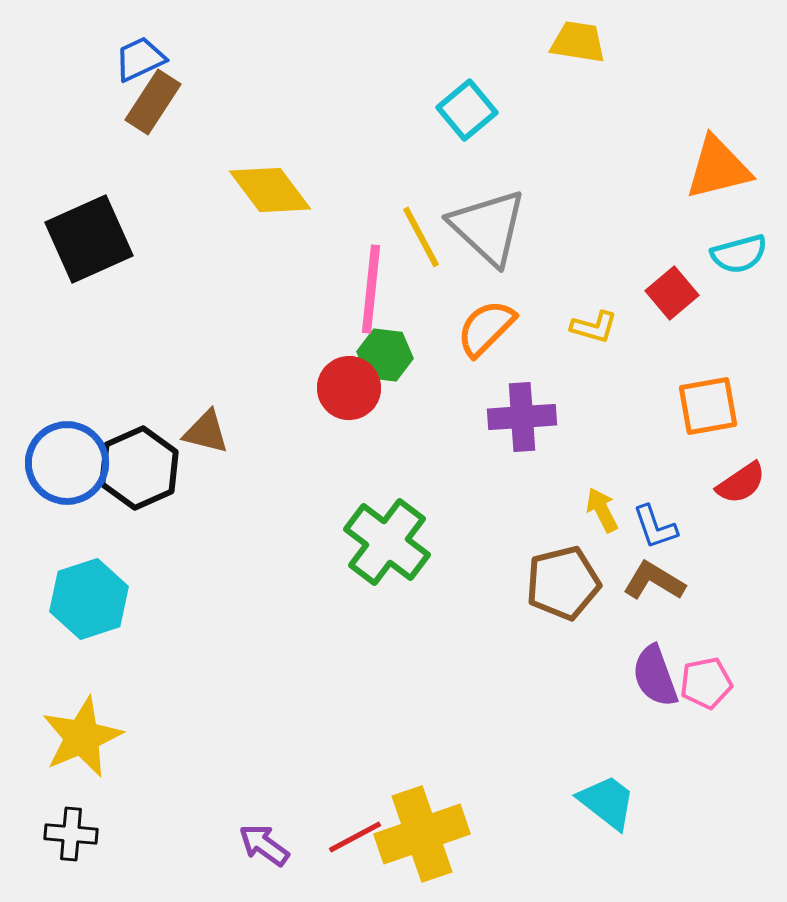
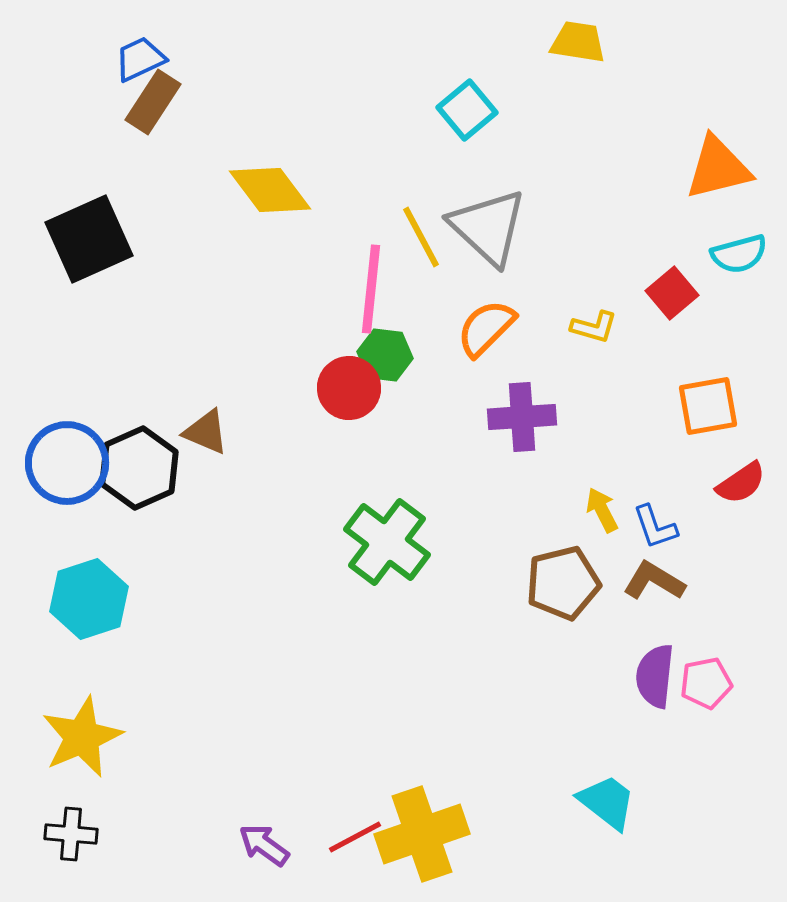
brown triangle: rotated 9 degrees clockwise
purple semicircle: rotated 26 degrees clockwise
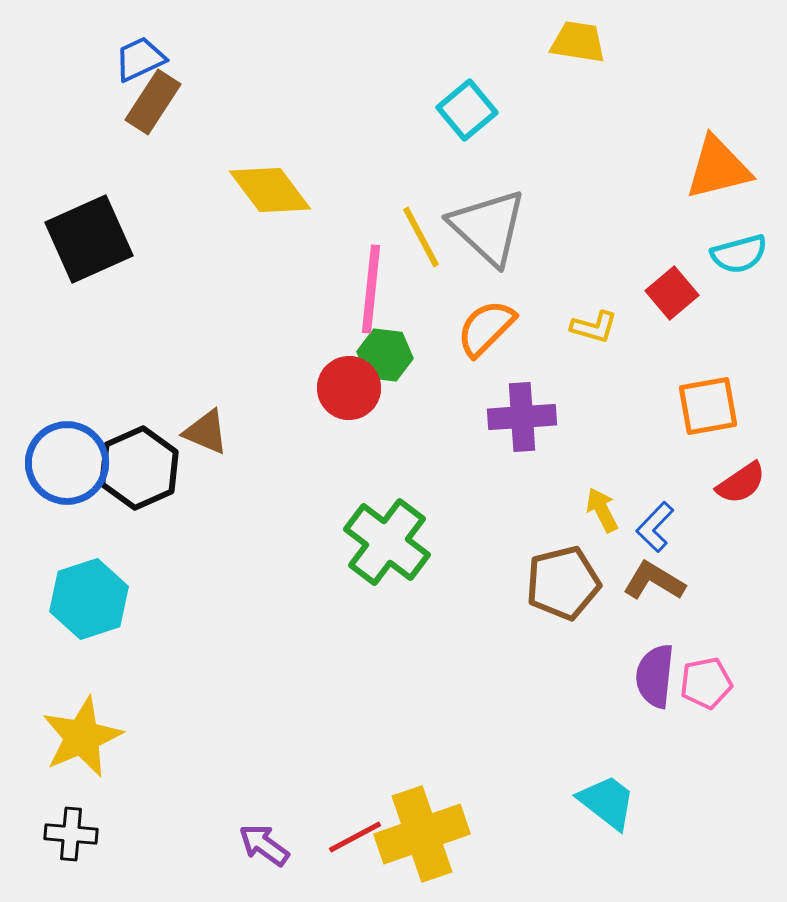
blue L-shape: rotated 63 degrees clockwise
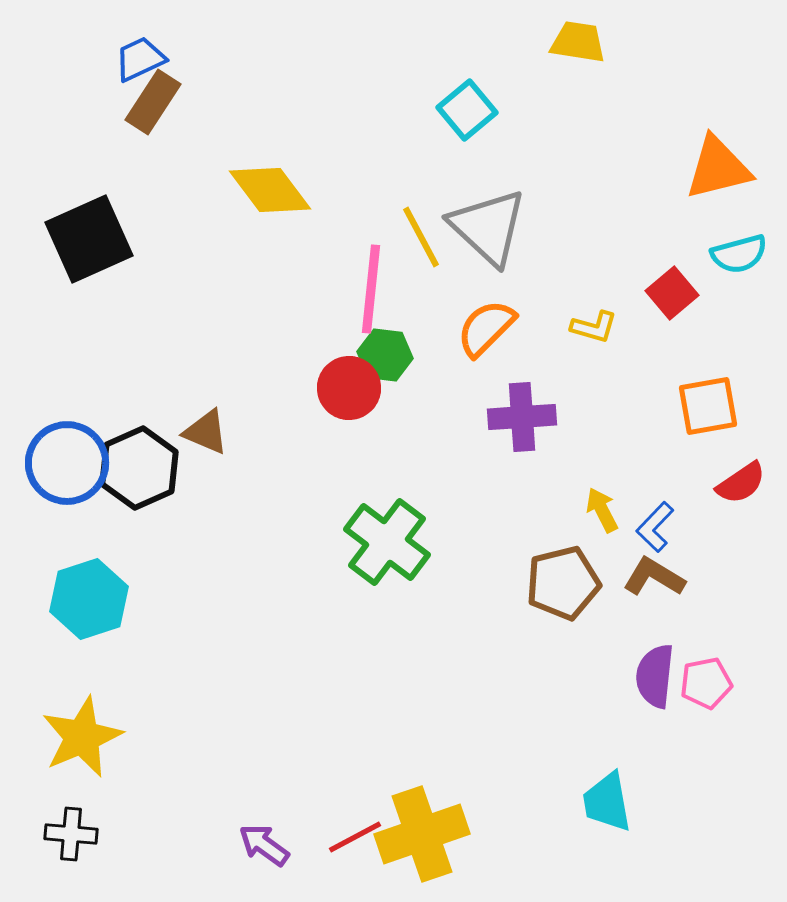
brown L-shape: moved 4 px up
cyan trapezoid: rotated 138 degrees counterclockwise
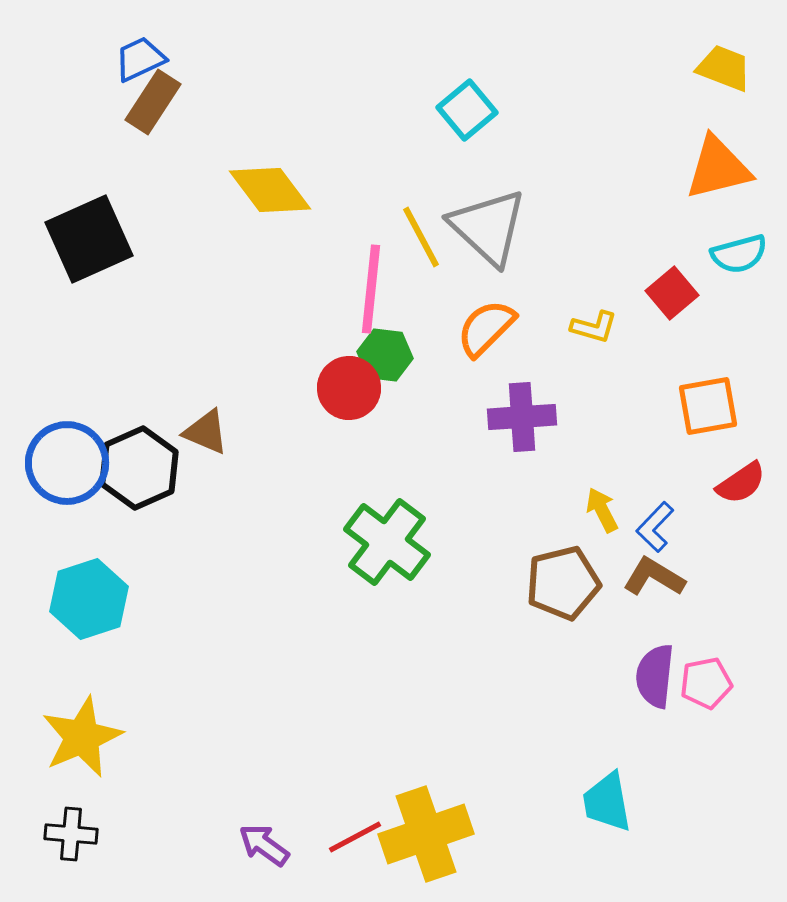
yellow trapezoid: moved 146 px right, 26 px down; rotated 12 degrees clockwise
yellow cross: moved 4 px right
